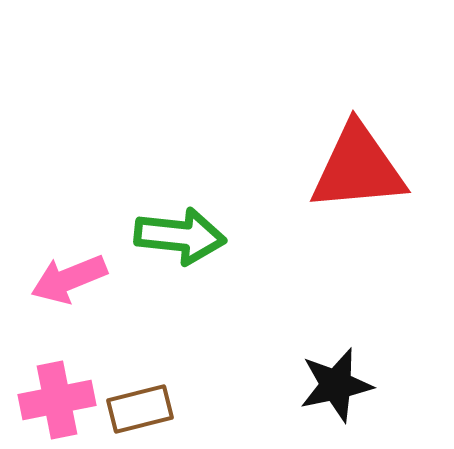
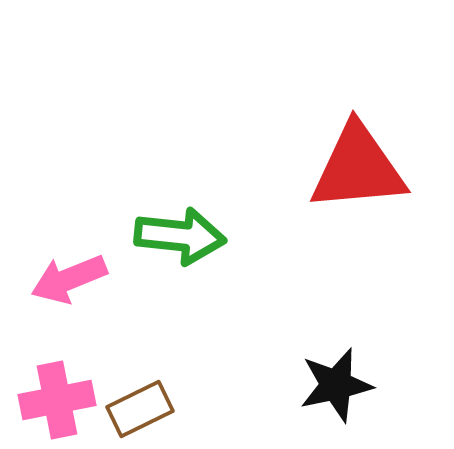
brown rectangle: rotated 12 degrees counterclockwise
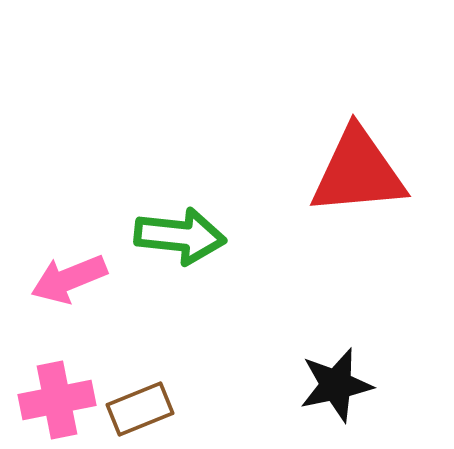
red triangle: moved 4 px down
brown rectangle: rotated 4 degrees clockwise
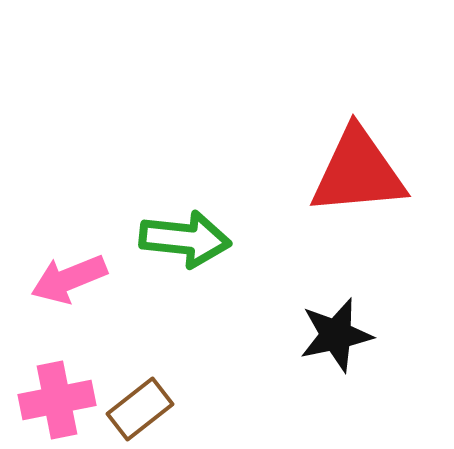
green arrow: moved 5 px right, 3 px down
black star: moved 50 px up
brown rectangle: rotated 16 degrees counterclockwise
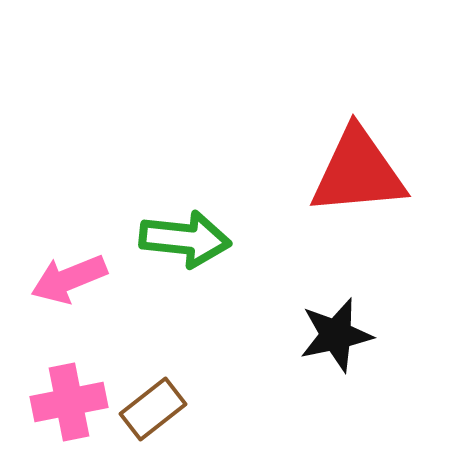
pink cross: moved 12 px right, 2 px down
brown rectangle: moved 13 px right
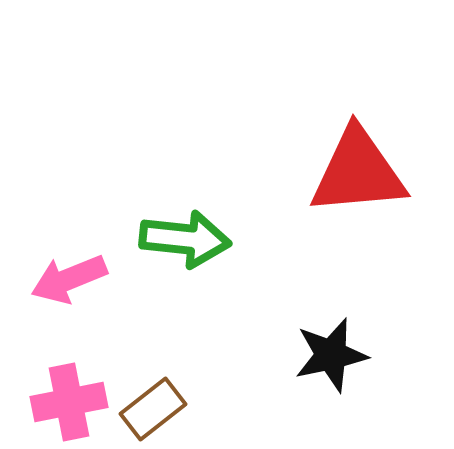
black star: moved 5 px left, 20 px down
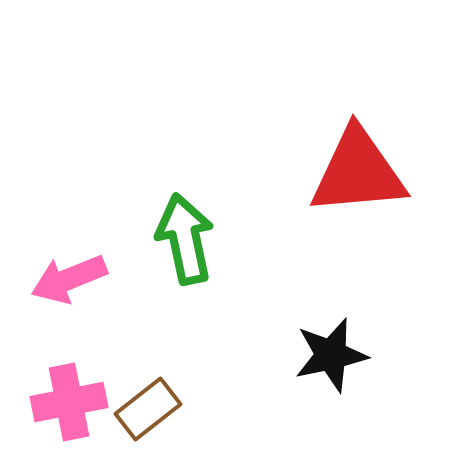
green arrow: rotated 108 degrees counterclockwise
brown rectangle: moved 5 px left
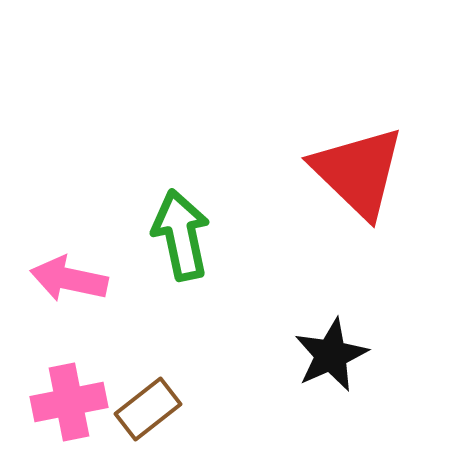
red triangle: rotated 49 degrees clockwise
green arrow: moved 4 px left, 4 px up
pink arrow: rotated 34 degrees clockwise
black star: rotated 12 degrees counterclockwise
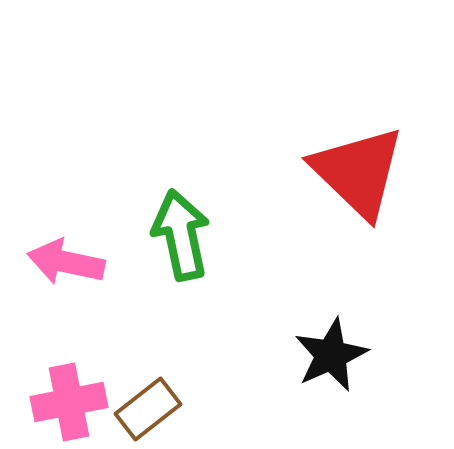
pink arrow: moved 3 px left, 17 px up
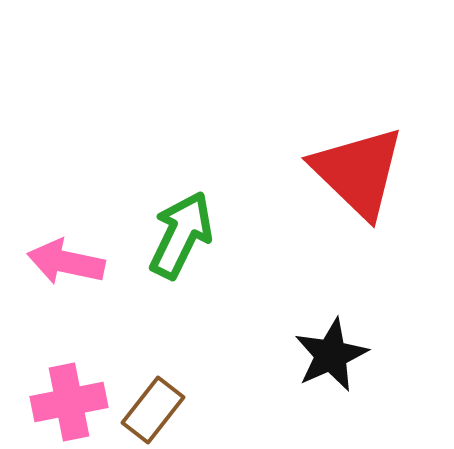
green arrow: rotated 38 degrees clockwise
brown rectangle: moved 5 px right, 1 px down; rotated 14 degrees counterclockwise
